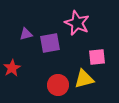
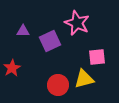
purple triangle: moved 3 px left, 3 px up; rotated 16 degrees clockwise
purple square: moved 2 px up; rotated 15 degrees counterclockwise
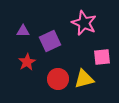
pink star: moved 7 px right
pink square: moved 5 px right
red star: moved 15 px right, 6 px up
red circle: moved 6 px up
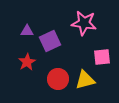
pink star: rotated 15 degrees counterclockwise
purple triangle: moved 4 px right
yellow triangle: moved 1 px right, 1 px down
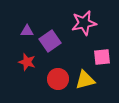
pink star: rotated 20 degrees counterclockwise
purple square: rotated 10 degrees counterclockwise
red star: rotated 24 degrees counterclockwise
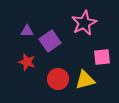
pink star: rotated 15 degrees counterclockwise
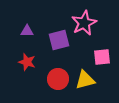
purple square: moved 9 px right, 1 px up; rotated 20 degrees clockwise
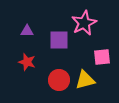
purple square: rotated 15 degrees clockwise
red circle: moved 1 px right, 1 px down
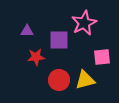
red star: moved 9 px right, 5 px up; rotated 24 degrees counterclockwise
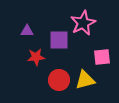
pink star: moved 1 px left
